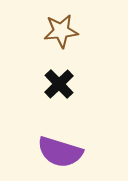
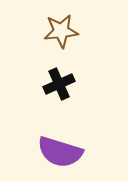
black cross: rotated 20 degrees clockwise
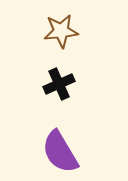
purple semicircle: rotated 42 degrees clockwise
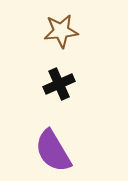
purple semicircle: moved 7 px left, 1 px up
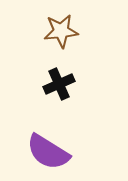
purple semicircle: moved 5 px left, 1 px down; rotated 27 degrees counterclockwise
